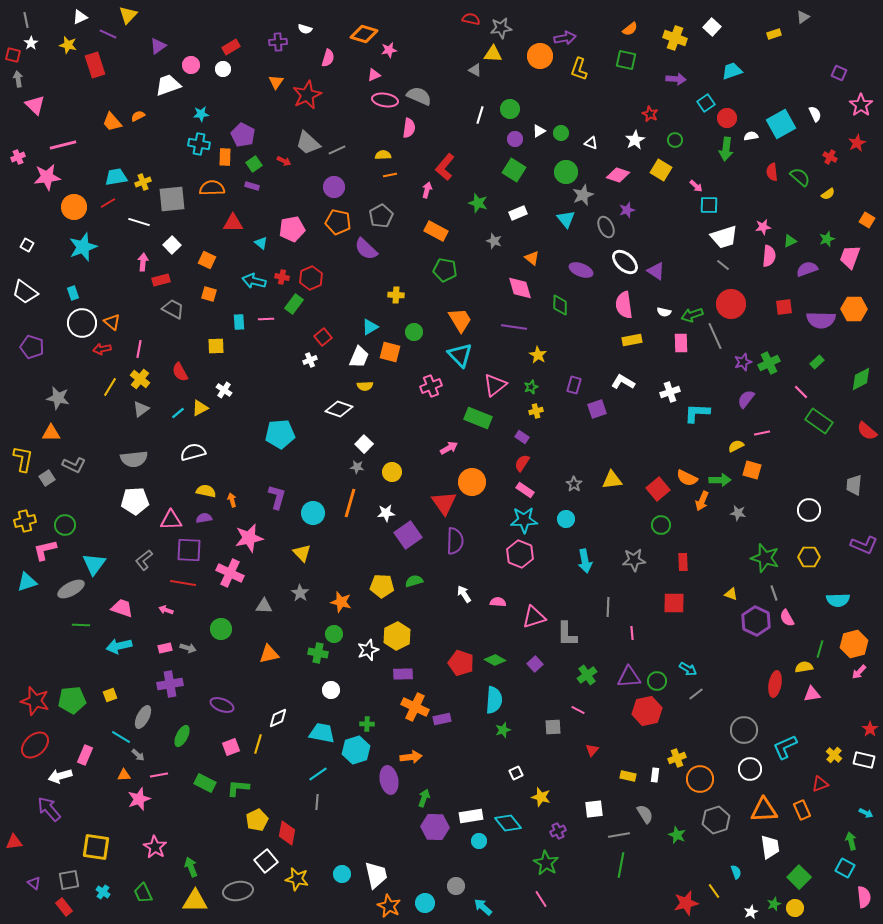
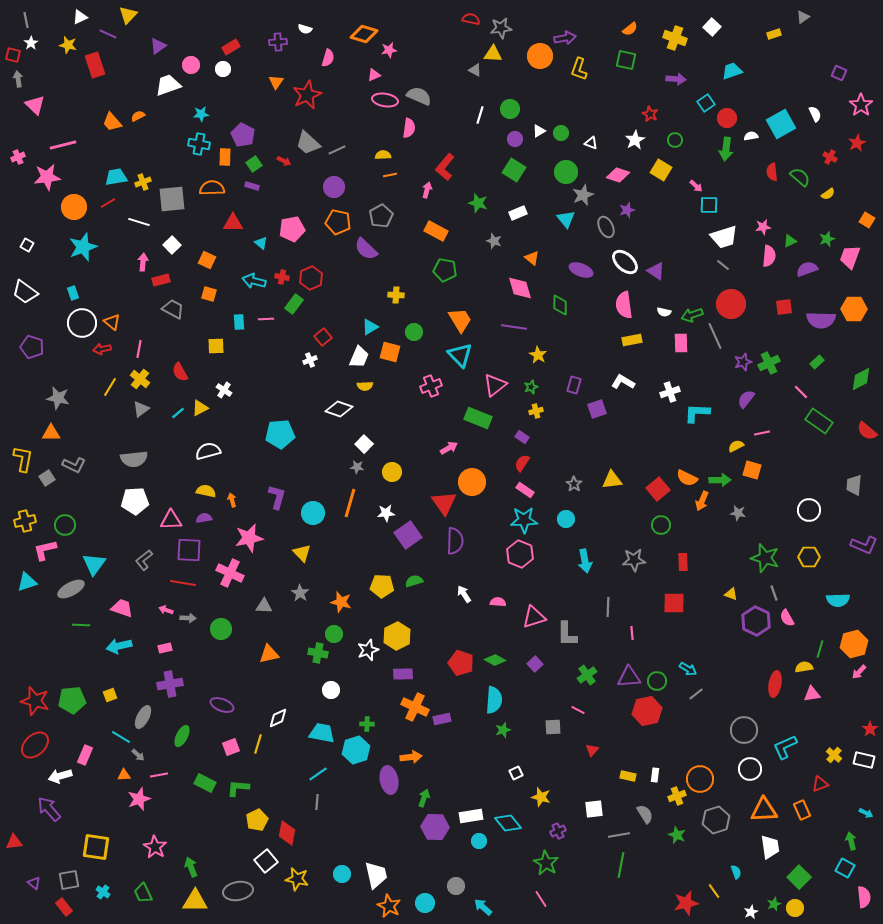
white semicircle at (193, 452): moved 15 px right, 1 px up
gray arrow at (188, 648): moved 30 px up; rotated 14 degrees counterclockwise
yellow cross at (677, 758): moved 38 px down
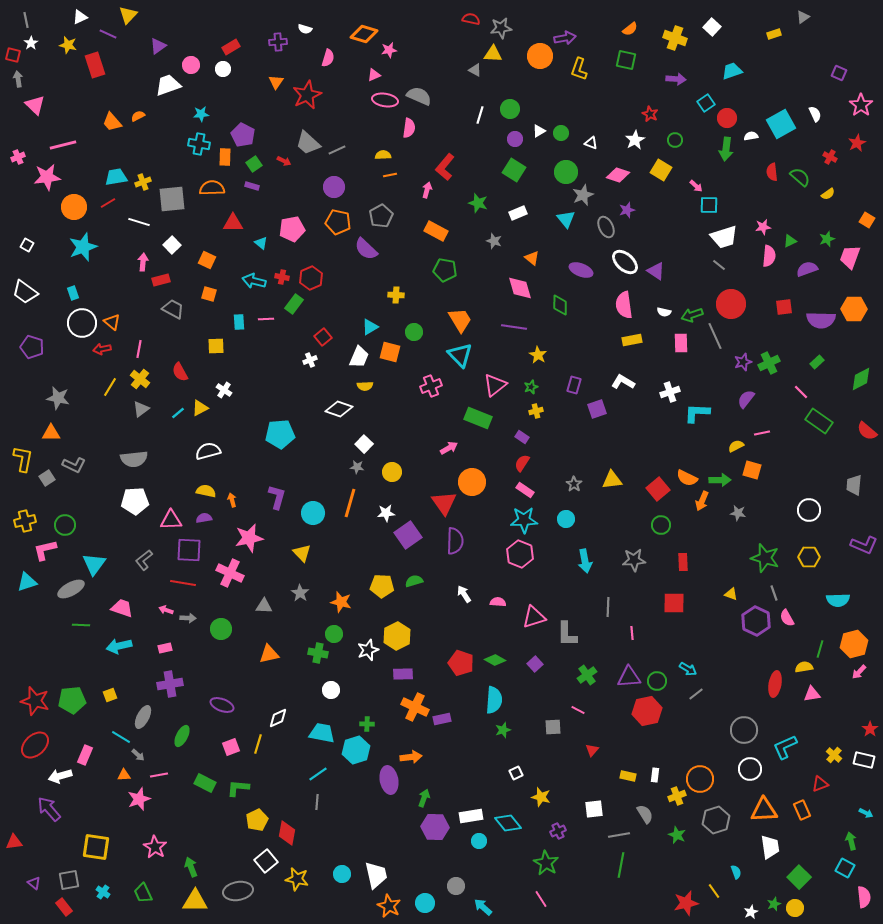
gray line at (723, 265): moved 4 px left
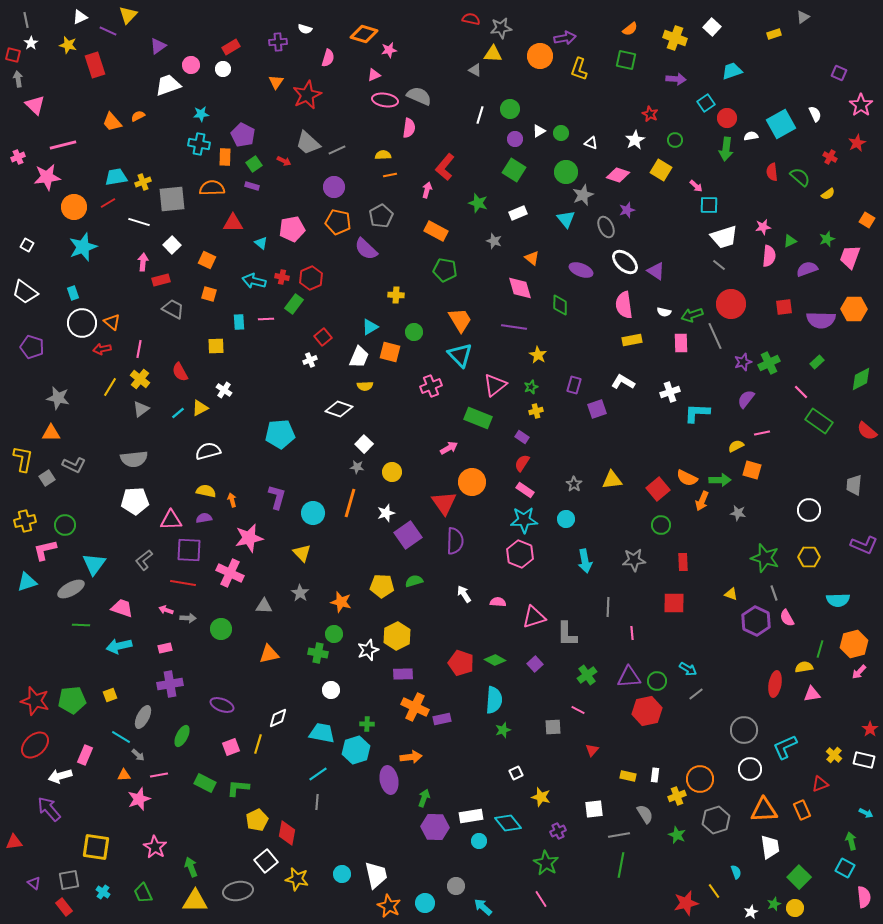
purple line at (108, 34): moved 3 px up
white star at (386, 513): rotated 12 degrees counterclockwise
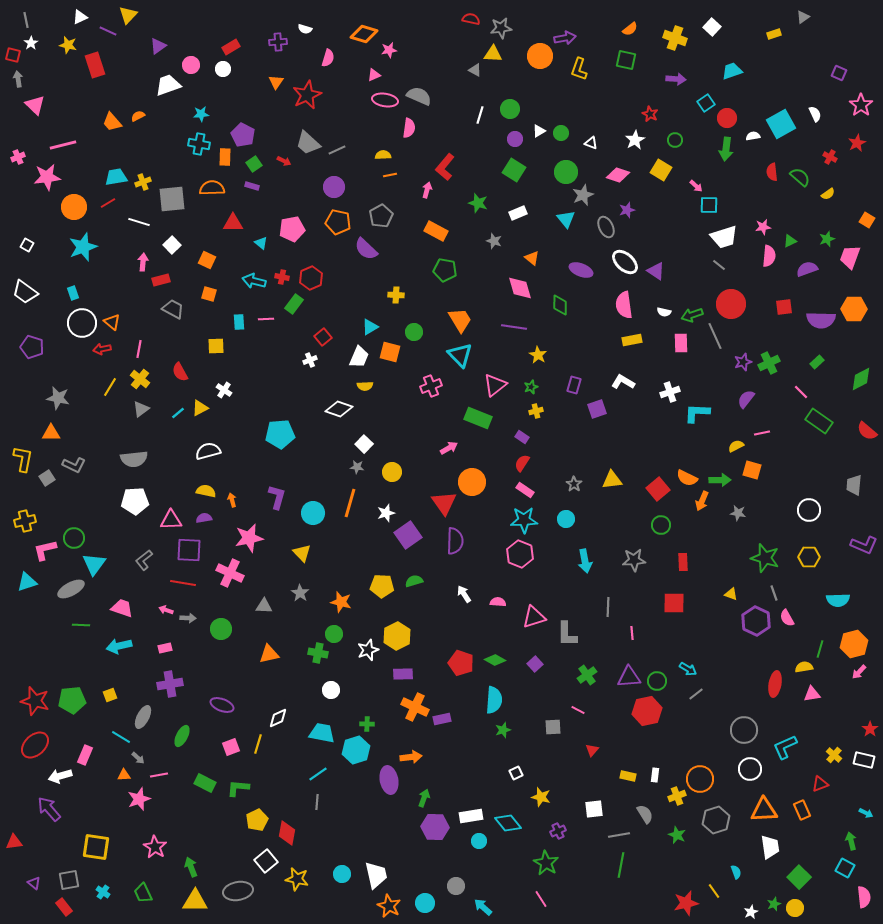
white semicircle at (751, 136): moved 2 px right
green circle at (65, 525): moved 9 px right, 13 px down
gray arrow at (138, 755): moved 3 px down
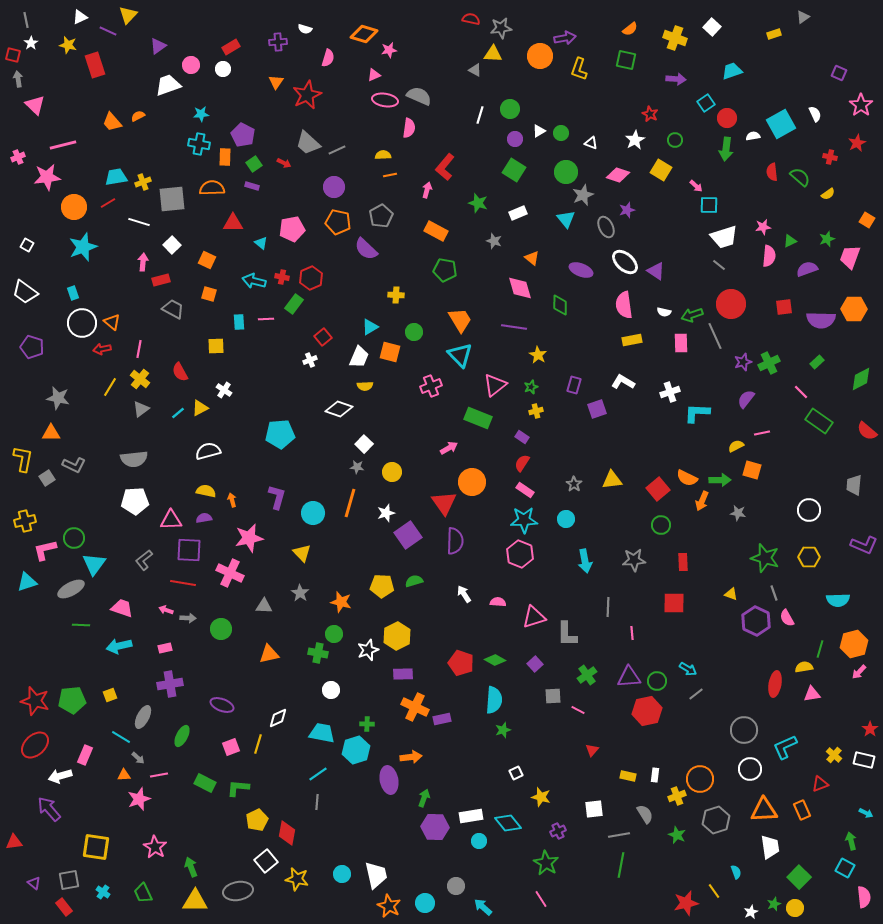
red cross at (830, 157): rotated 16 degrees counterclockwise
red arrow at (284, 161): moved 2 px down
gray square at (553, 727): moved 31 px up
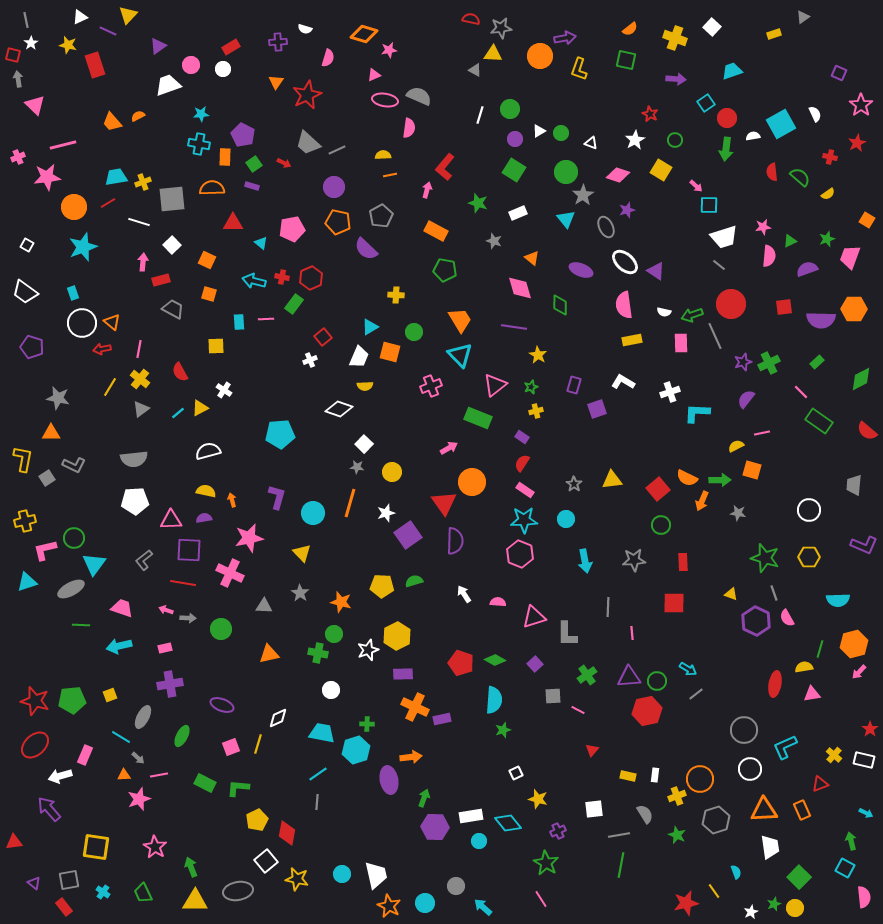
gray star at (583, 195): rotated 10 degrees counterclockwise
yellow star at (541, 797): moved 3 px left, 2 px down
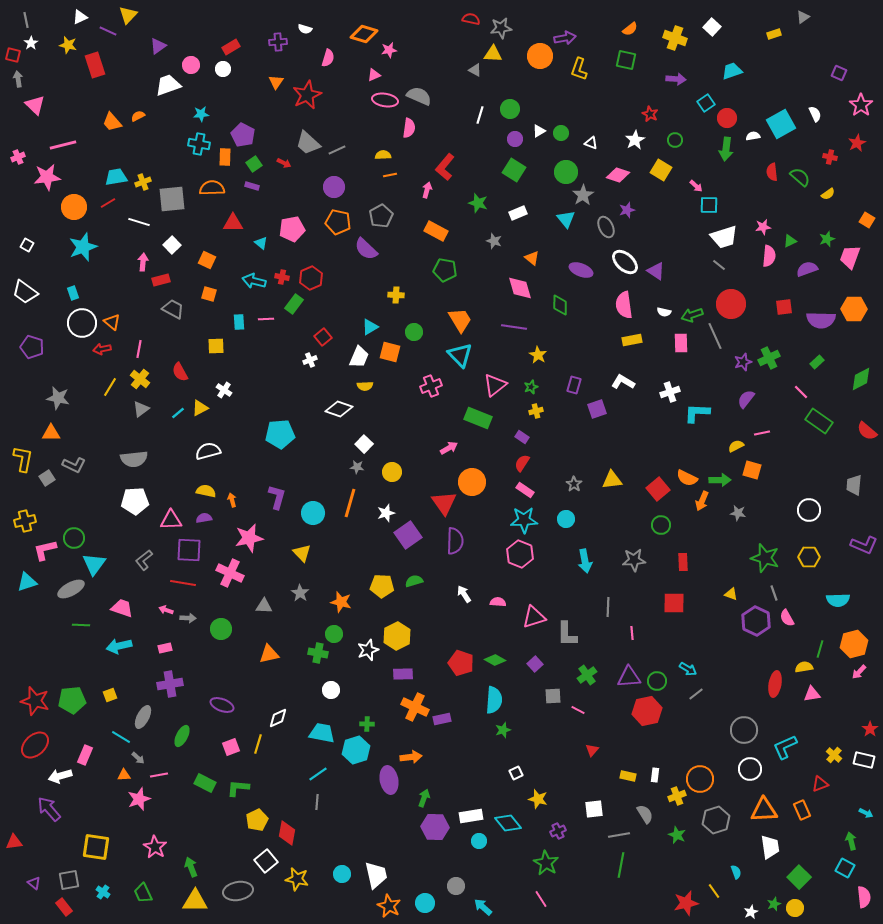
green cross at (769, 363): moved 5 px up
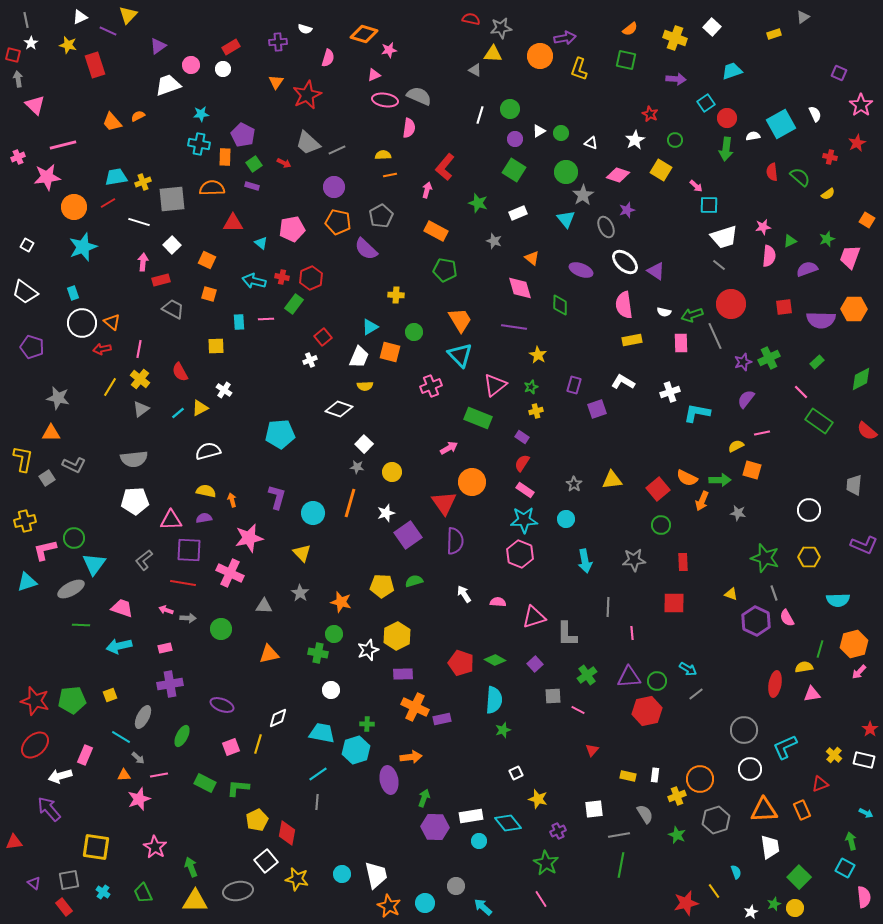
cyan L-shape at (697, 413): rotated 8 degrees clockwise
